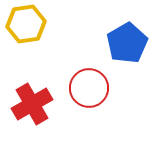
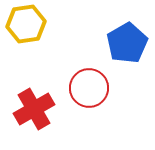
red cross: moved 2 px right, 5 px down
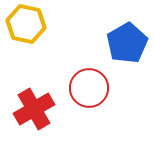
yellow hexagon: rotated 21 degrees clockwise
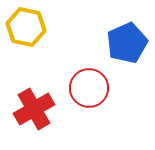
yellow hexagon: moved 3 px down
blue pentagon: rotated 6 degrees clockwise
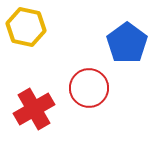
blue pentagon: rotated 12 degrees counterclockwise
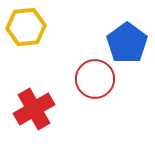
yellow hexagon: rotated 18 degrees counterclockwise
red circle: moved 6 px right, 9 px up
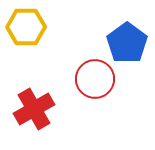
yellow hexagon: rotated 6 degrees clockwise
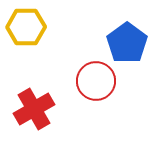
red circle: moved 1 px right, 2 px down
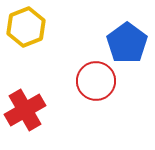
yellow hexagon: rotated 21 degrees counterclockwise
red cross: moved 9 px left, 1 px down
